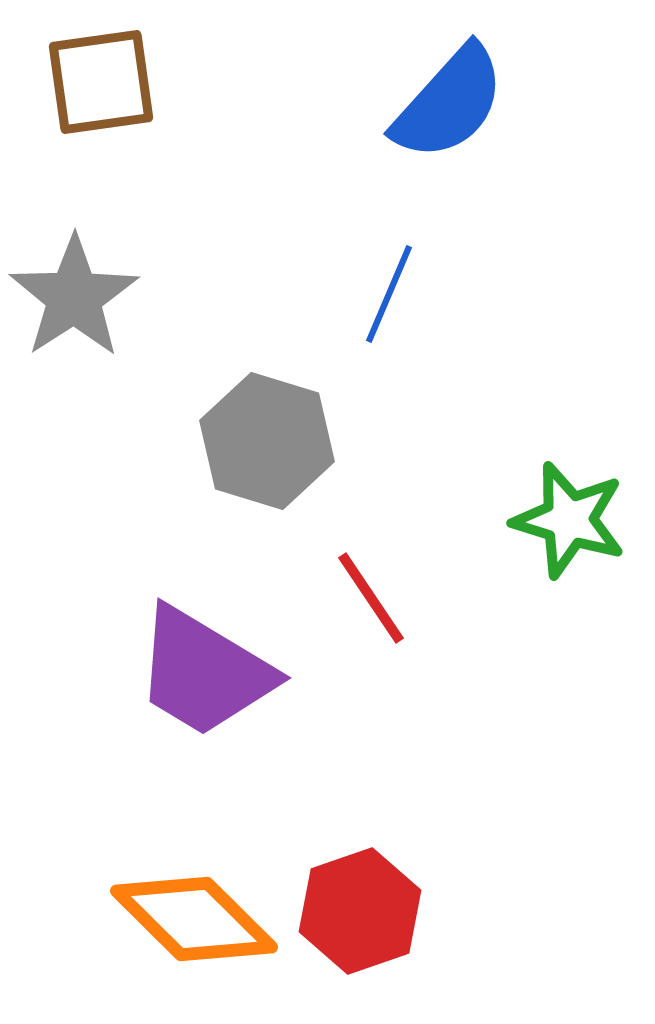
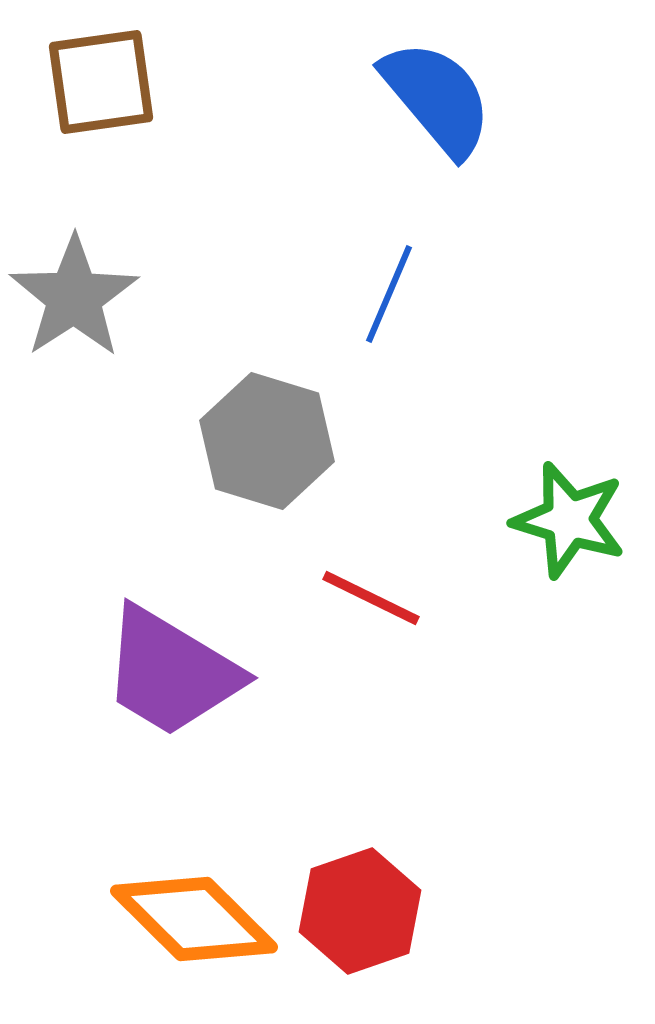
blue semicircle: moved 12 px left, 5 px up; rotated 82 degrees counterclockwise
red line: rotated 30 degrees counterclockwise
purple trapezoid: moved 33 px left
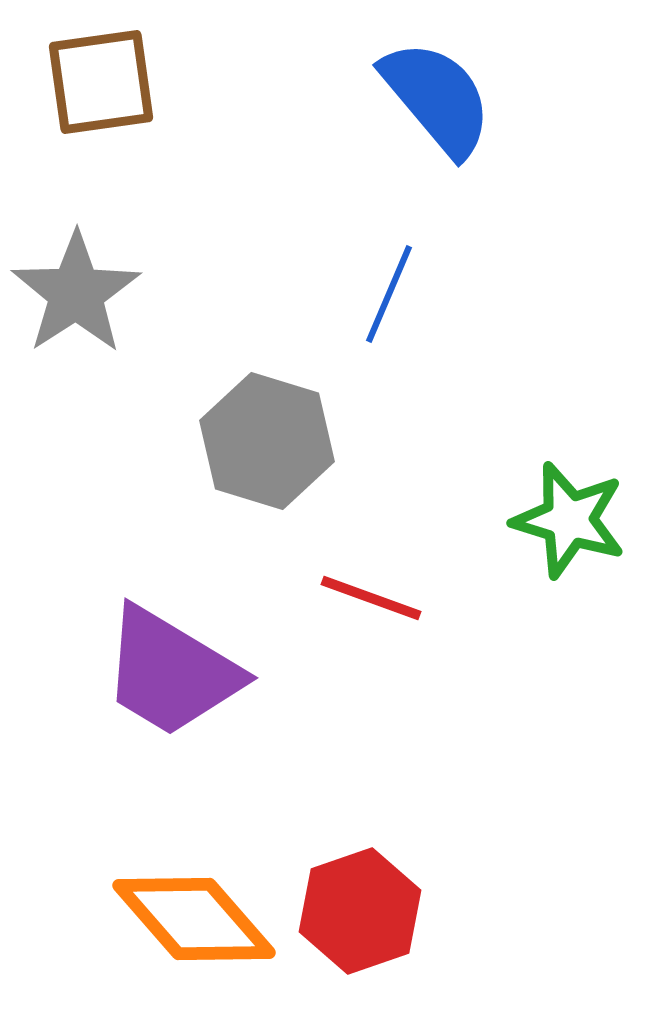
gray star: moved 2 px right, 4 px up
red line: rotated 6 degrees counterclockwise
orange diamond: rotated 4 degrees clockwise
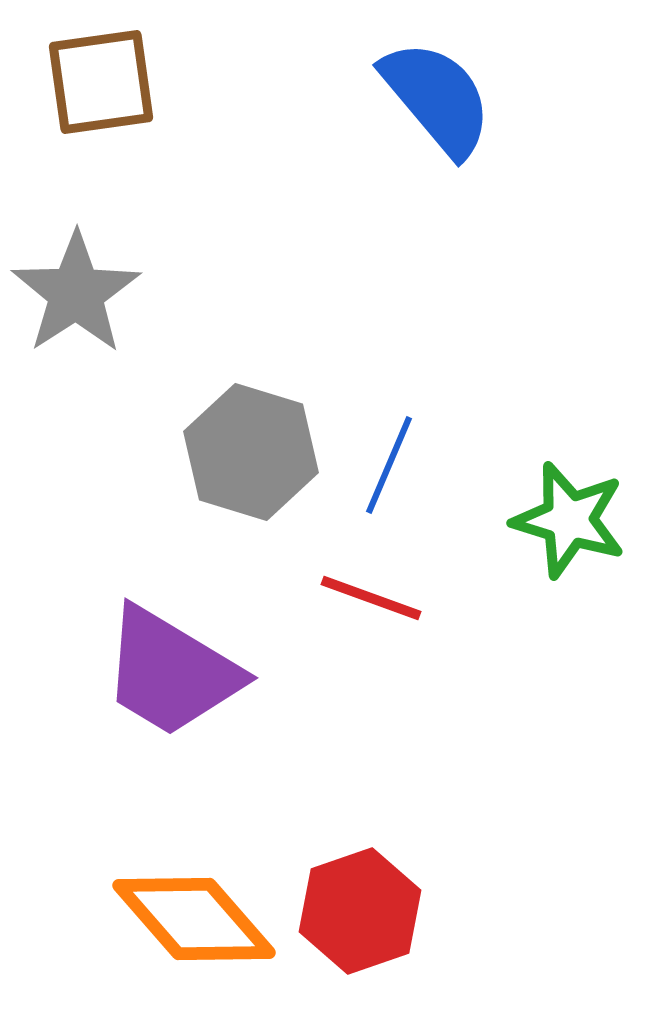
blue line: moved 171 px down
gray hexagon: moved 16 px left, 11 px down
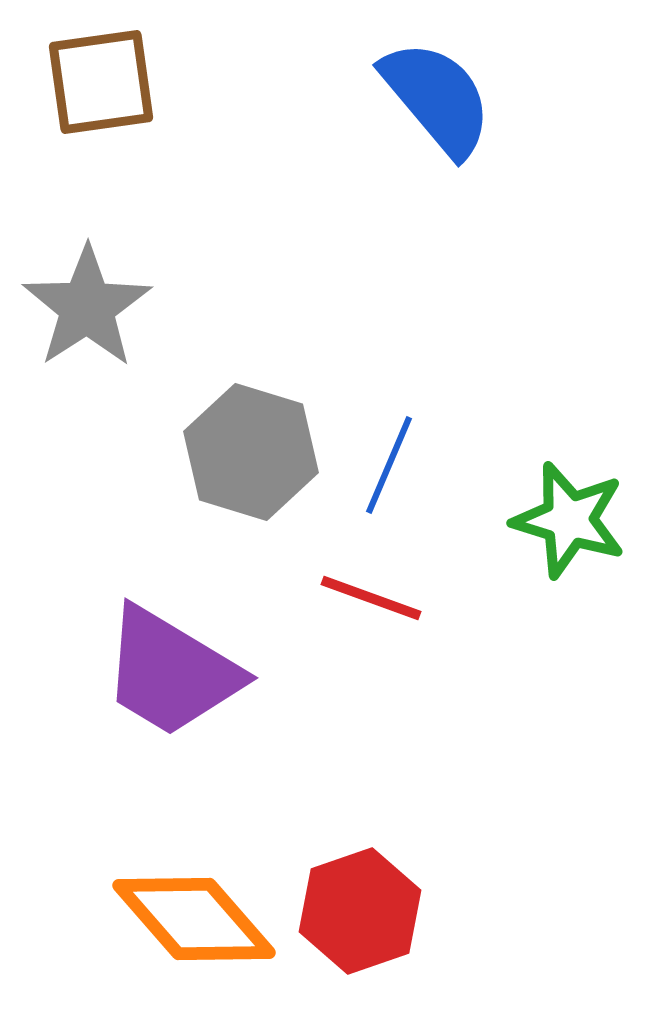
gray star: moved 11 px right, 14 px down
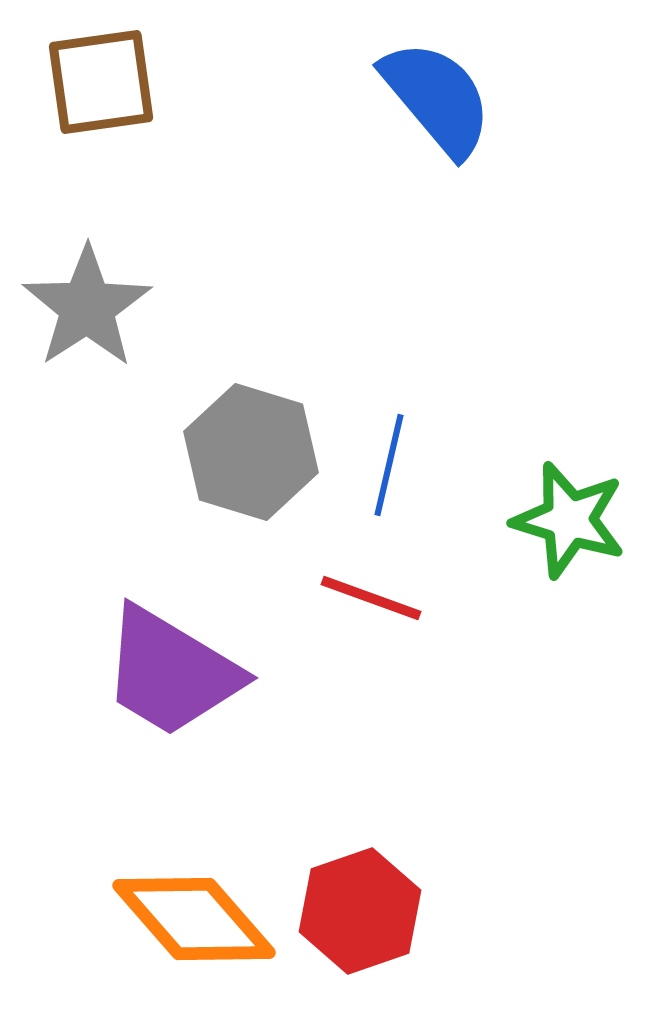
blue line: rotated 10 degrees counterclockwise
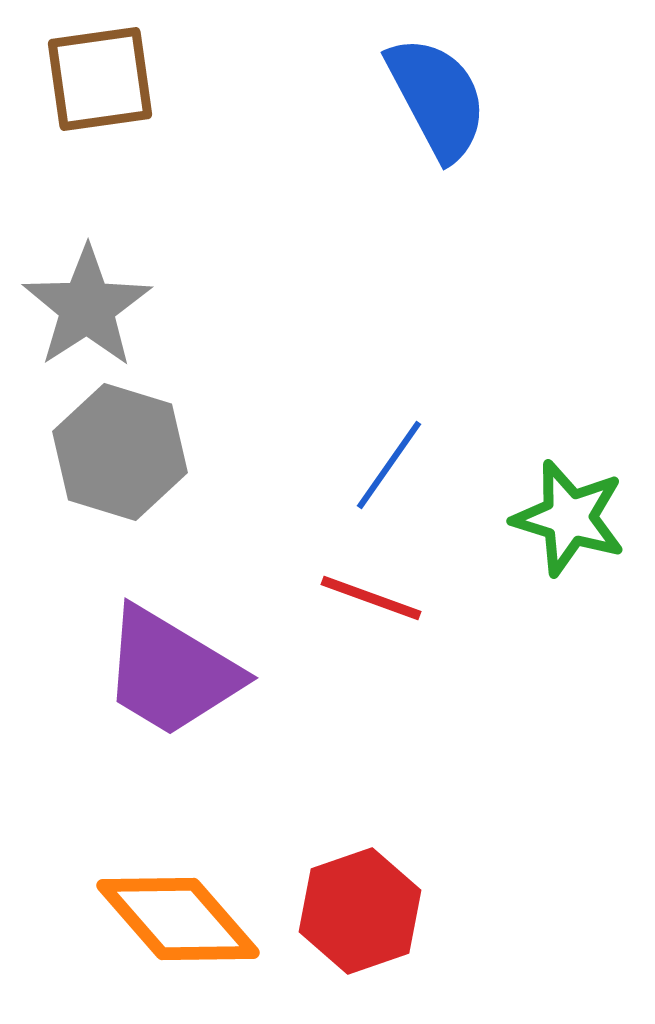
brown square: moved 1 px left, 3 px up
blue semicircle: rotated 12 degrees clockwise
gray hexagon: moved 131 px left
blue line: rotated 22 degrees clockwise
green star: moved 2 px up
orange diamond: moved 16 px left
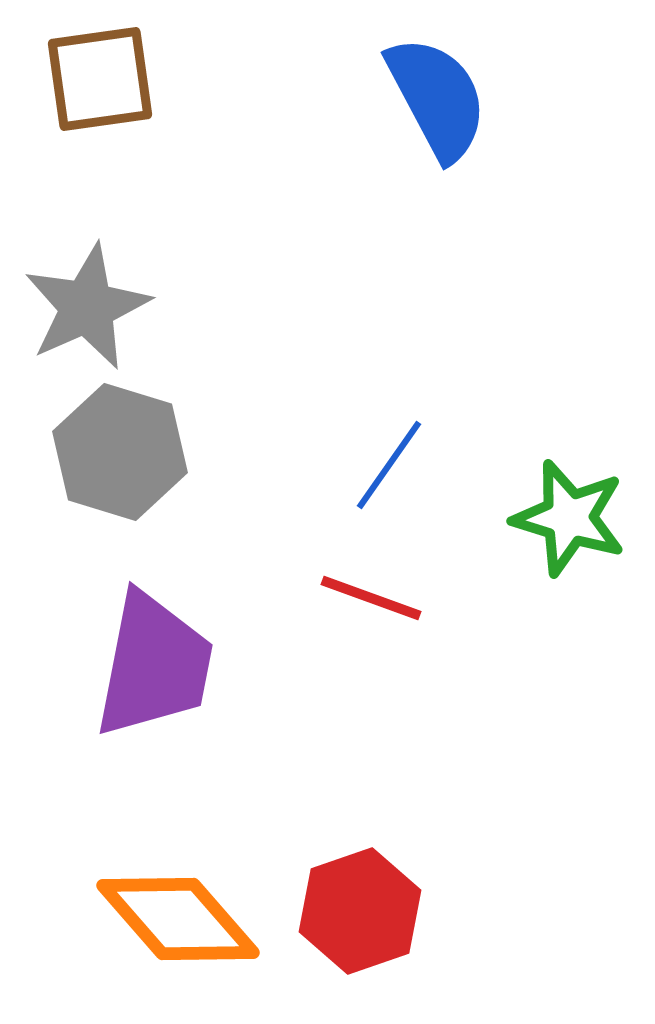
gray star: rotated 9 degrees clockwise
purple trapezoid: moved 17 px left, 7 px up; rotated 110 degrees counterclockwise
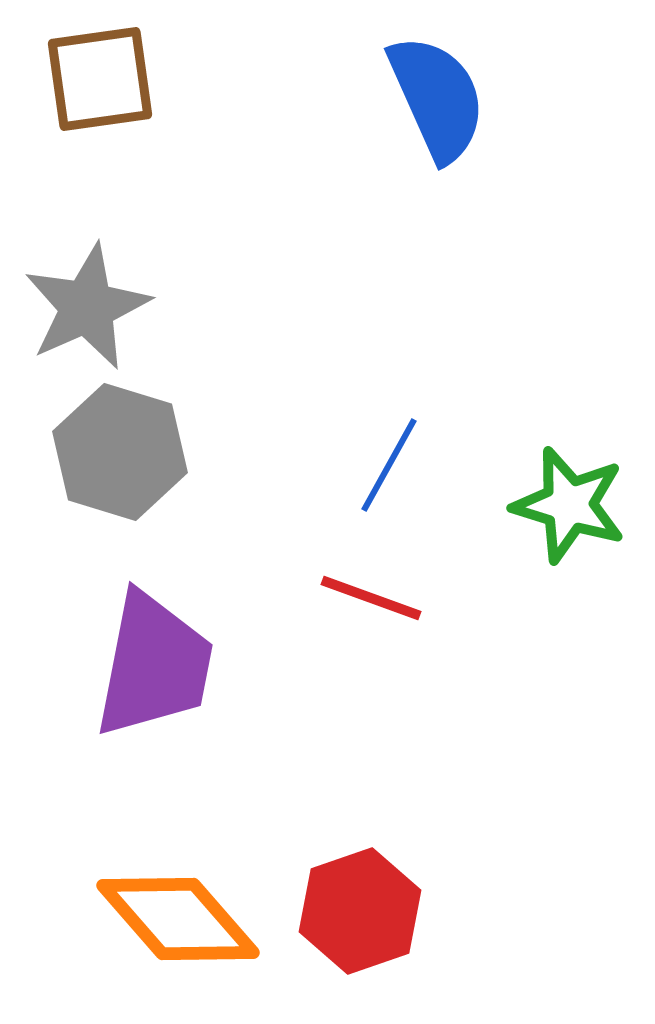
blue semicircle: rotated 4 degrees clockwise
blue line: rotated 6 degrees counterclockwise
green star: moved 13 px up
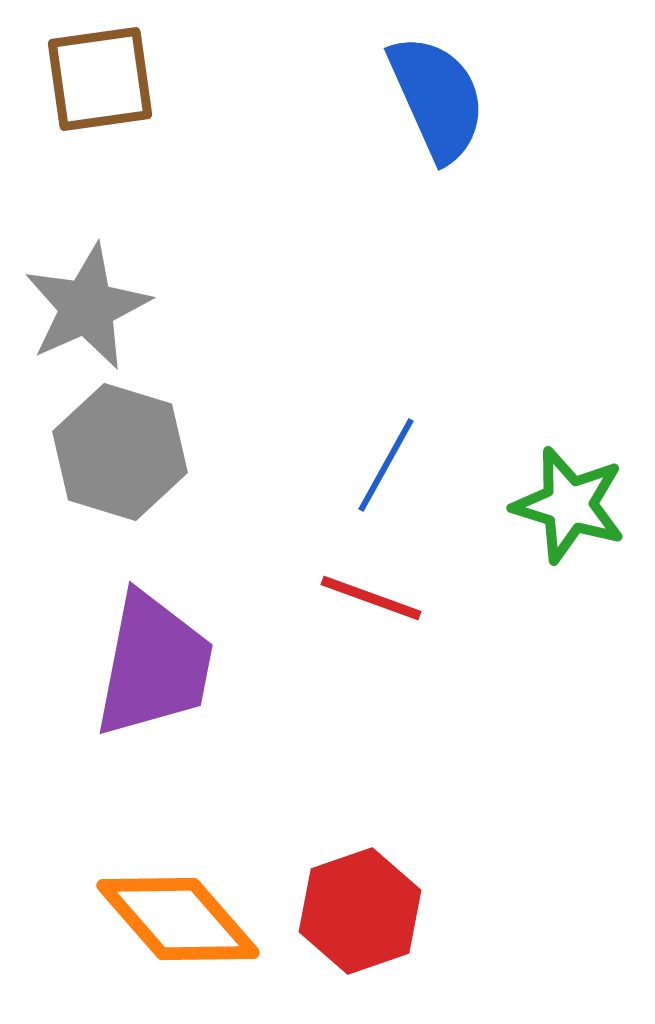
blue line: moved 3 px left
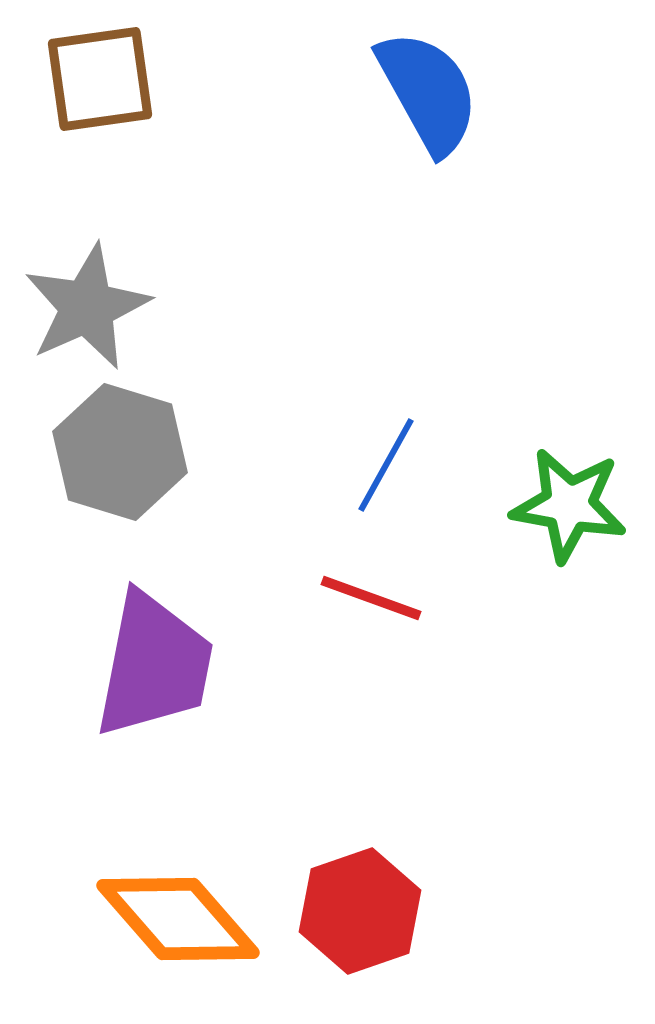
blue semicircle: moved 9 px left, 6 px up; rotated 5 degrees counterclockwise
green star: rotated 7 degrees counterclockwise
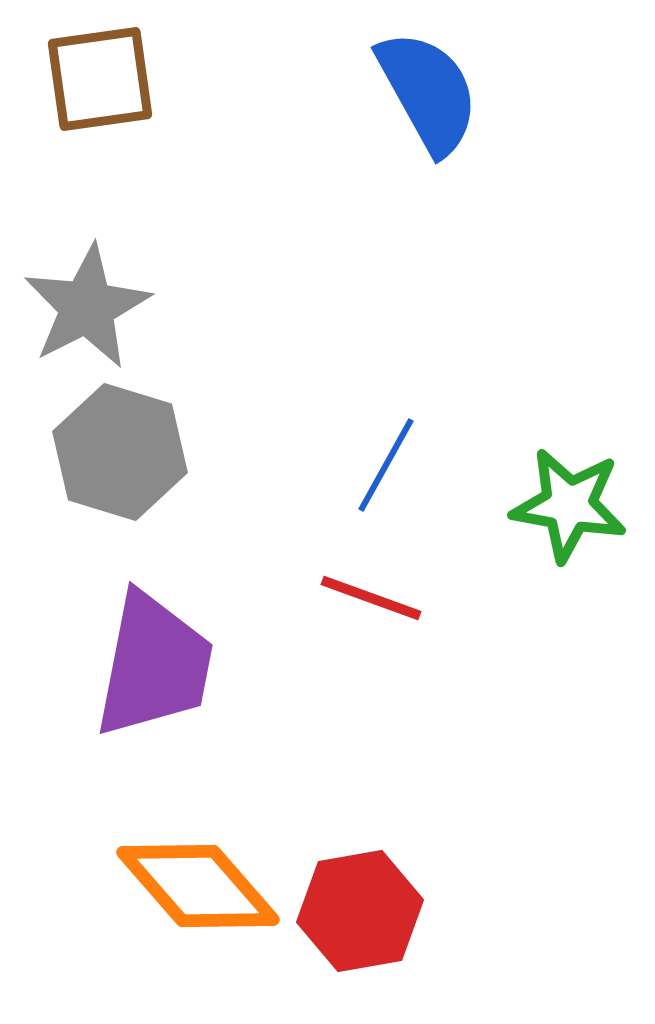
gray star: rotated 3 degrees counterclockwise
red hexagon: rotated 9 degrees clockwise
orange diamond: moved 20 px right, 33 px up
